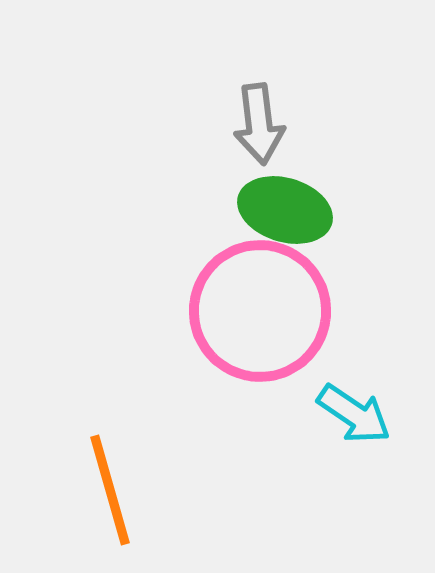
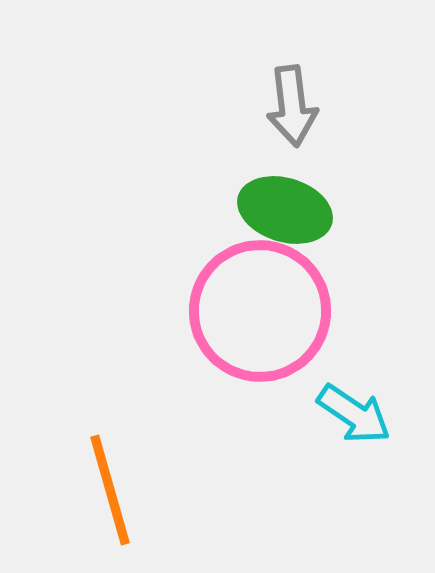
gray arrow: moved 33 px right, 18 px up
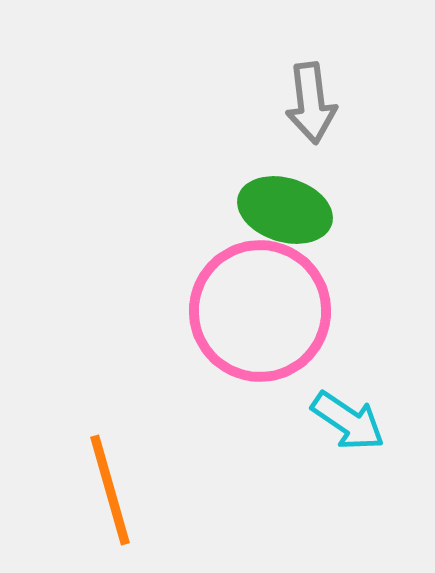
gray arrow: moved 19 px right, 3 px up
cyan arrow: moved 6 px left, 7 px down
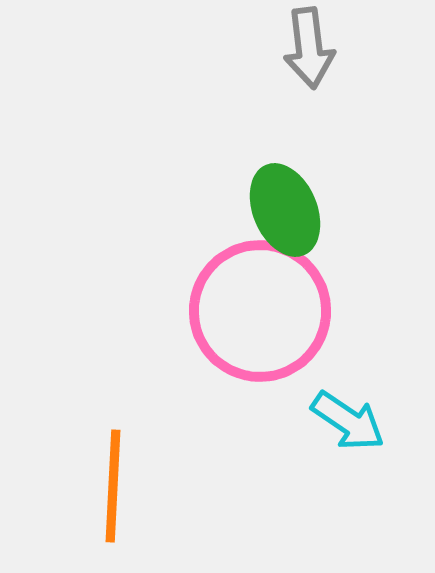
gray arrow: moved 2 px left, 55 px up
green ellipse: rotated 50 degrees clockwise
orange line: moved 3 px right, 4 px up; rotated 19 degrees clockwise
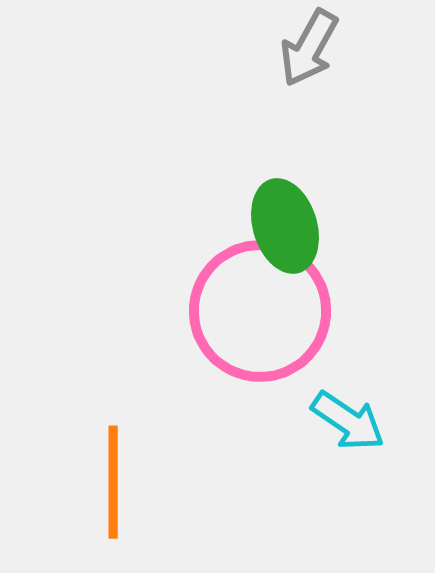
gray arrow: rotated 36 degrees clockwise
green ellipse: moved 16 px down; rotated 6 degrees clockwise
orange line: moved 4 px up; rotated 3 degrees counterclockwise
